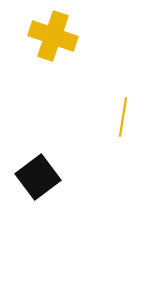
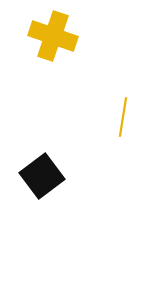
black square: moved 4 px right, 1 px up
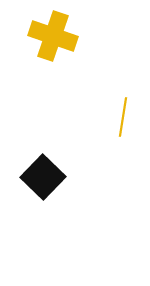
black square: moved 1 px right, 1 px down; rotated 9 degrees counterclockwise
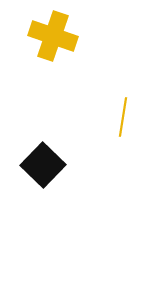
black square: moved 12 px up
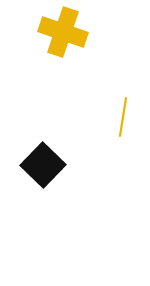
yellow cross: moved 10 px right, 4 px up
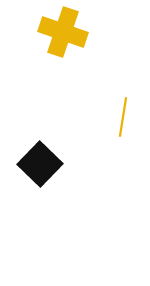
black square: moved 3 px left, 1 px up
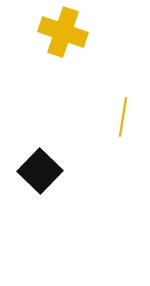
black square: moved 7 px down
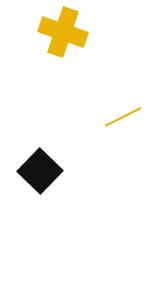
yellow line: rotated 54 degrees clockwise
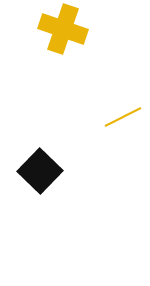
yellow cross: moved 3 px up
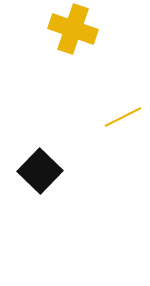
yellow cross: moved 10 px right
